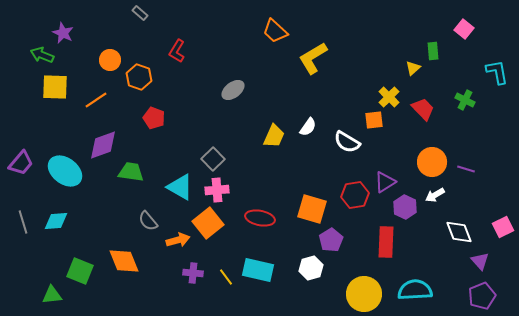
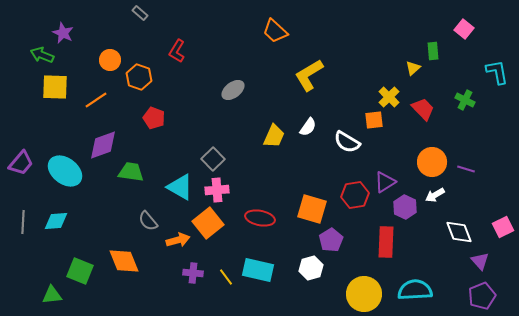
yellow L-shape at (313, 58): moved 4 px left, 17 px down
gray line at (23, 222): rotated 20 degrees clockwise
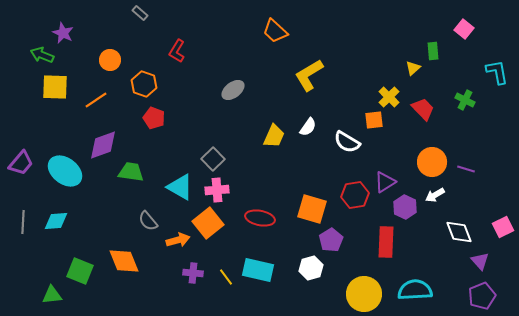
orange hexagon at (139, 77): moved 5 px right, 7 px down
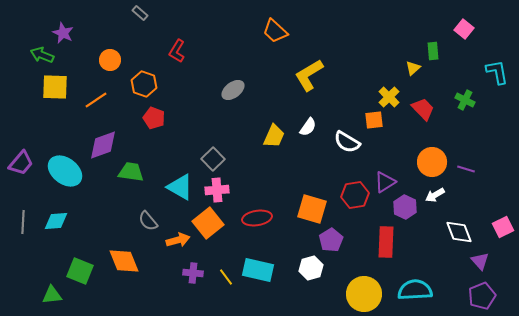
red ellipse at (260, 218): moved 3 px left; rotated 20 degrees counterclockwise
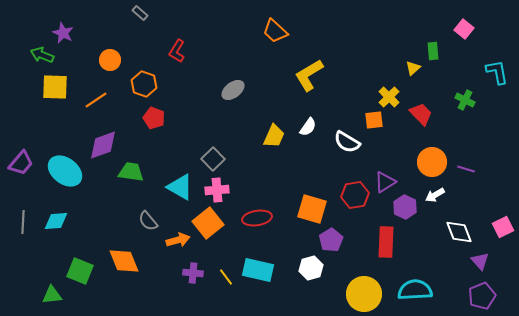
red trapezoid at (423, 109): moved 2 px left, 5 px down
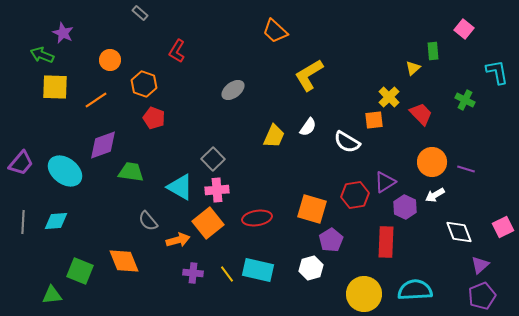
purple triangle at (480, 261): moved 4 px down; rotated 30 degrees clockwise
yellow line at (226, 277): moved 1 px right, 3 px up
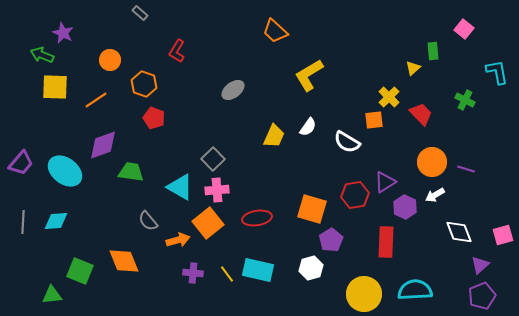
pink square at (503, 227): moved 8 px down; rotated 10 degrees clockwise
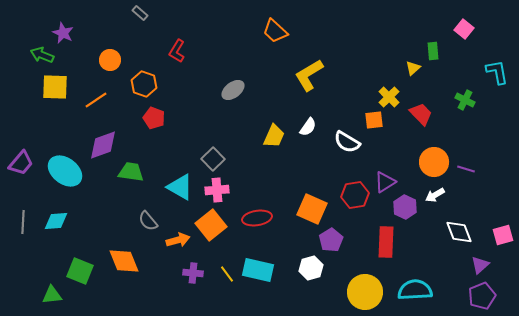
orange circle at (432, 162): moved 2 px right
orange square at (312, 209): rotated 8 degrees clockwise
orange square at (208, 223): moved 3 px right, 2 px down
yellow circle at (364, 294): moved 1 px right, 2 px up
